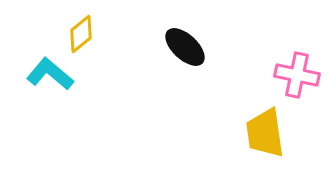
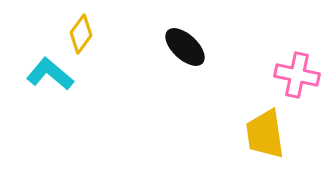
yellow diamond: rotated 15 degrees counterclockwise
yellow trapezoid: moved 1 px down
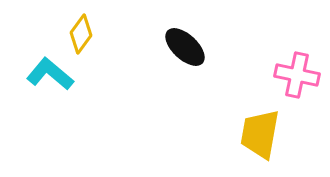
yellow trapezoid: moved 5 px left; rotated 18 degrees clockwise
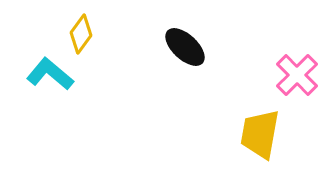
pink cross: rotated 33 degrees clockwise
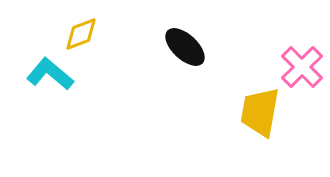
yellow diamond: rotated 33 degrees clockwise
pink cross: moved 5 px right, 8 px up
yellow trapezoid: moved 22 px up
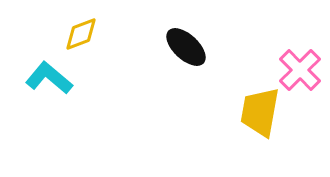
black ellipse: moved 1 px right
pink cross: moved 2 px left, 3 px down
cyan L-shape: moved 1 px left, 4 px down
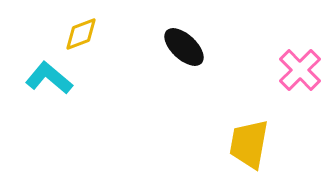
black ellipse: moved 2 px left
yellow trapezoid: moved 11 px left, 32 px down
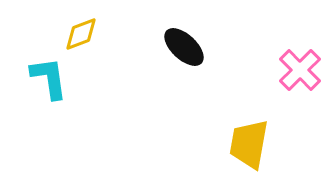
cyan L-shape: rotated 42 degrees clockwise
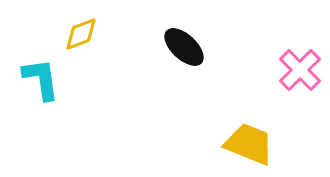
cyan L-shape: moved 8 px left, 1 px down
yellow trapezoid: rotated 102 degrees clockwise
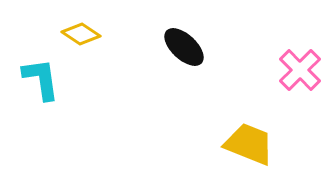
yellow diamond: rotated 54 degrees clockwise
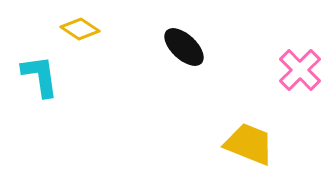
yellow diamond: moved 1 px left, 5 px up
cyan L-shape: moved 1 px left, 3 px up
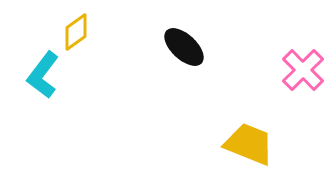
yellow diamond: moved 4 px left, 3 px down; rotated 69 degrees counterclockwise
pink cross: moved 3 px right
cyan L-shape: moved 3 px right, 1 px up; rotated 135 degrees counterclockwise
